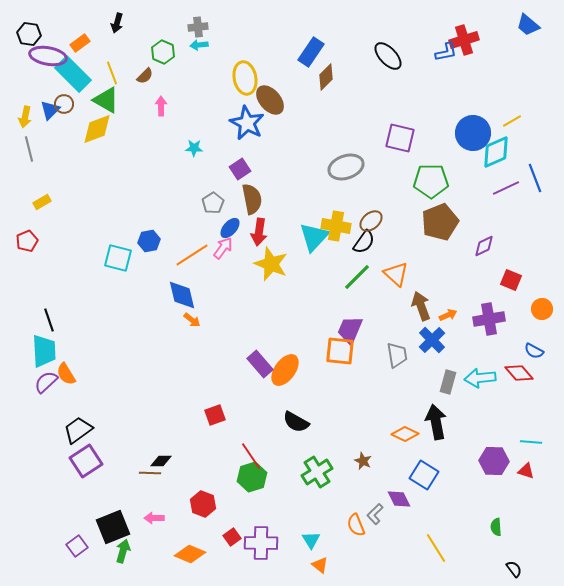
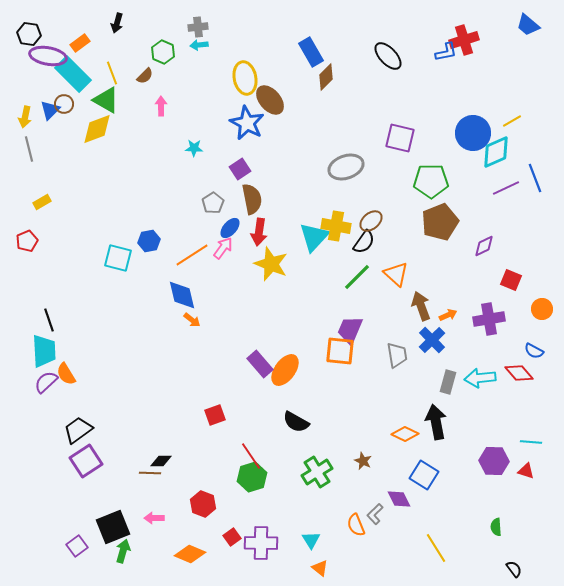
blue rectangle at (311, 52): rotated 64 degrees counterclockwise
orange triangle at (320, 565): moved 3 px down
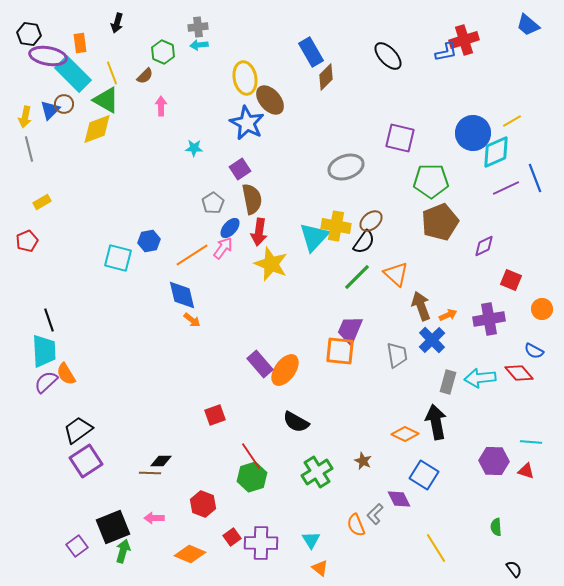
orange rectangle at (80, 43): rotated 60 degrees counterclockwise
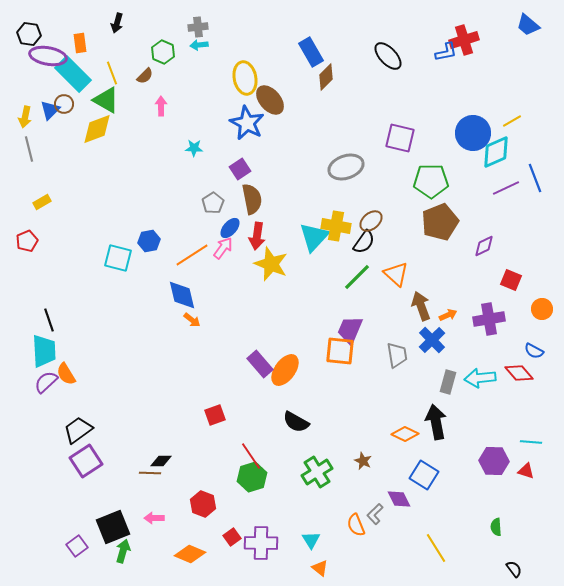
red arrow at (259, 232): moved 2 px left, 4 px down
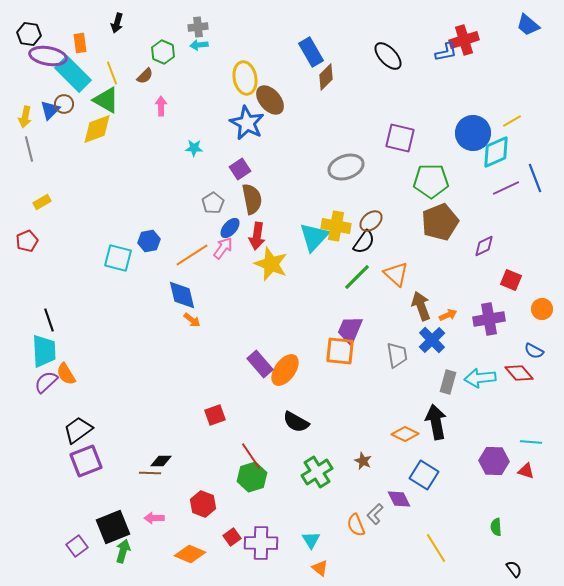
purple square at (86, 461): rotated 12 degrees clockwise
